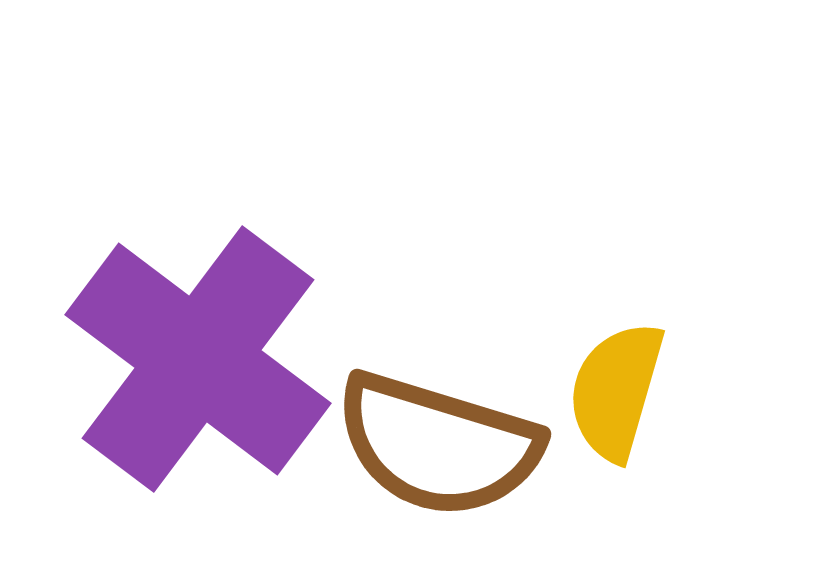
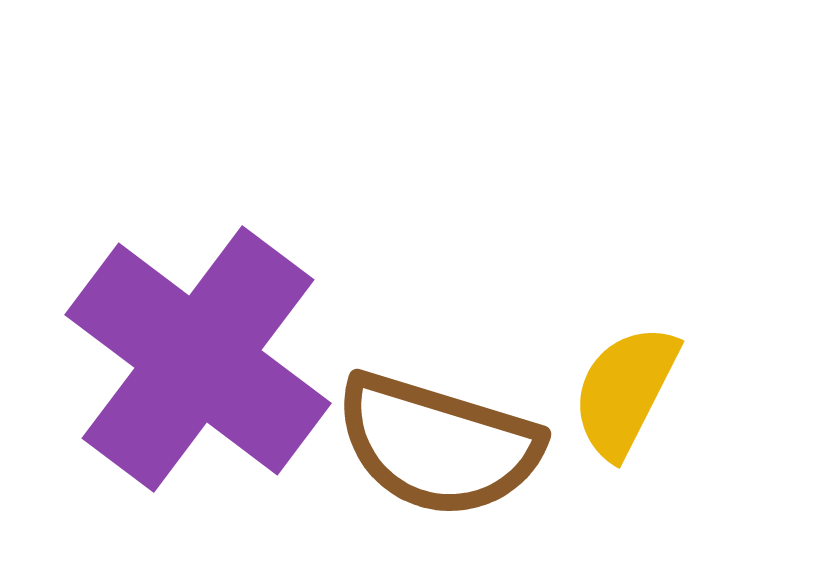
yellow semicircle: moved 9 px right; rotated 11 degrees clockwise
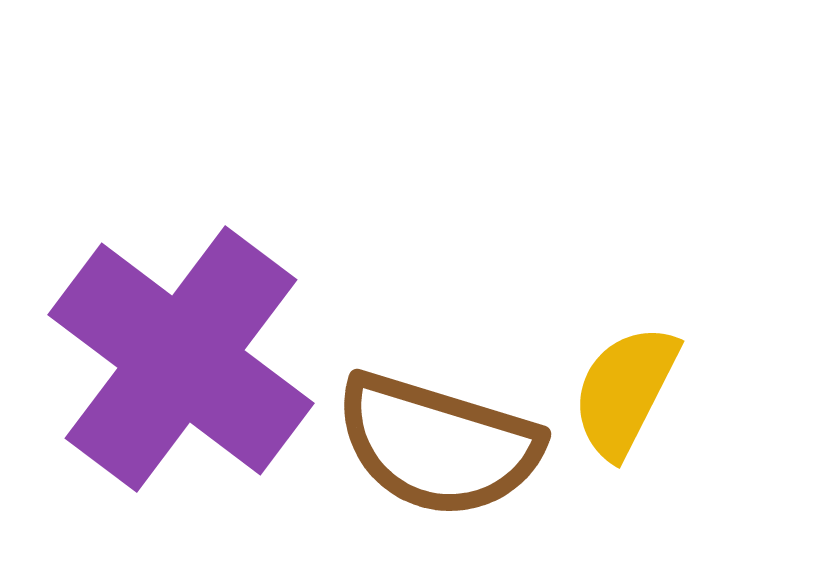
purple cross: moved 17 px left
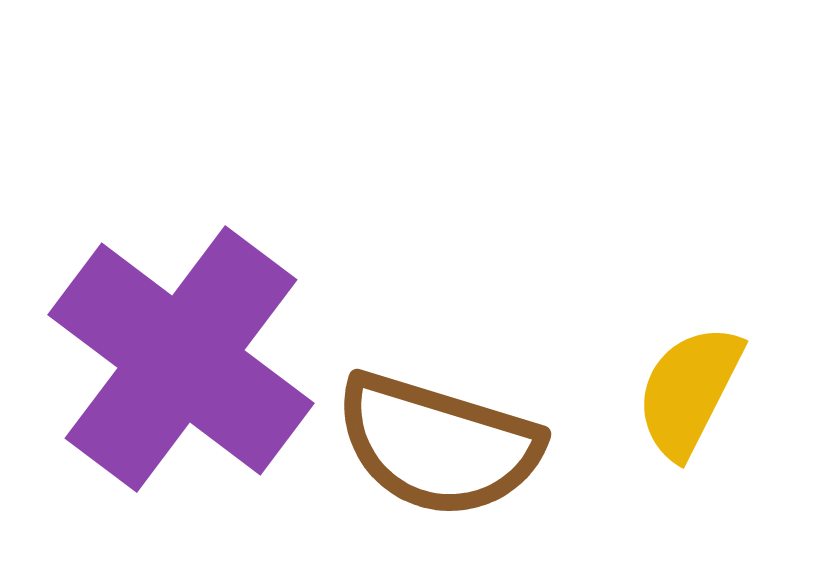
yellow semicircle: moved 64 px right
